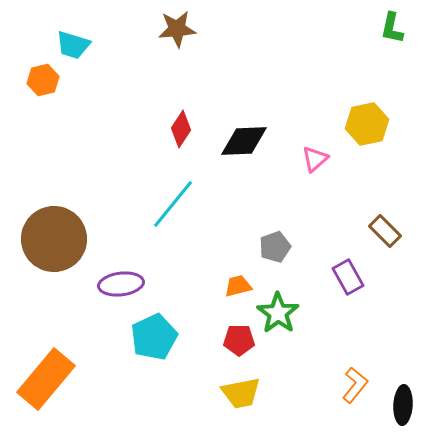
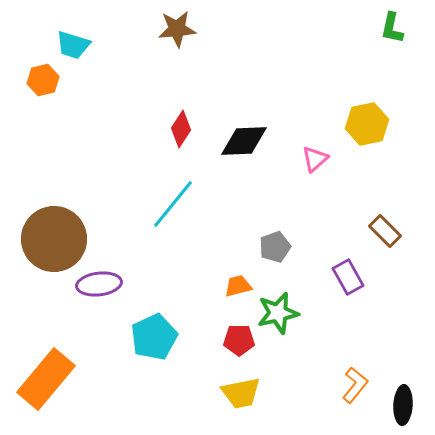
purple ellipse: moved 22 px left
green star: rotated 24 degrees clockwise
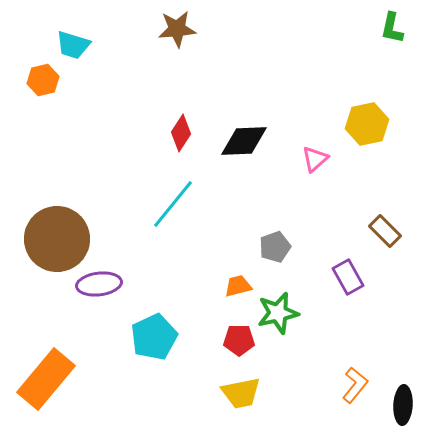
red diamond: moved 4 px down
brown circle: moved 3 px right
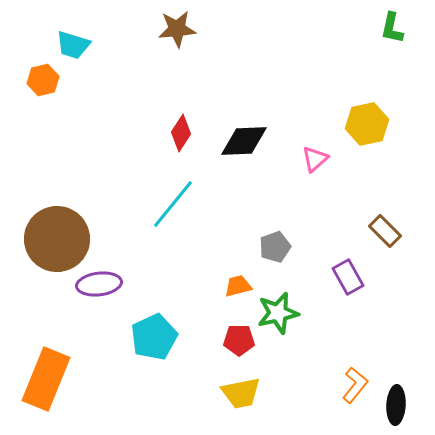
orange rectangle: rotated 18 degrees counterclockwise
black ellipse: moved 7 px left
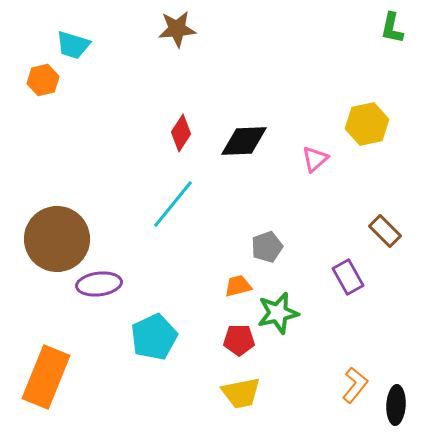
gray pentagon: moved 8 px left
orange rectangle: moved 2 px up
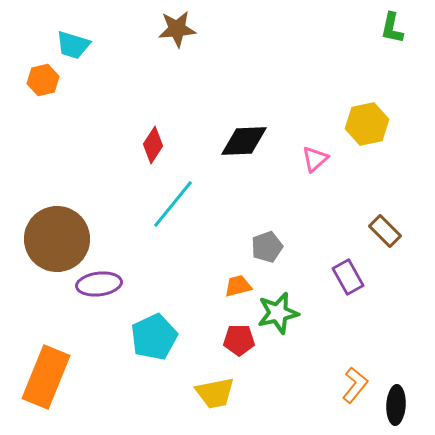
red diamond: moved 28 px left, 12 px down
yellow trapezoid: moved 26 px left
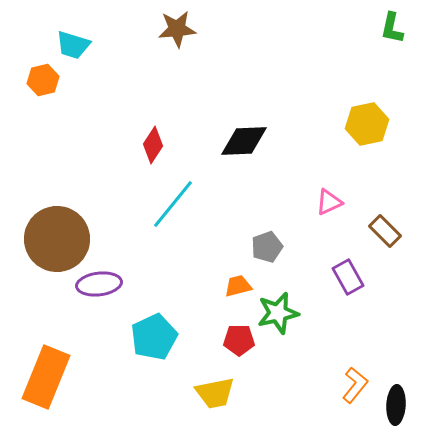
pink triangle: moved 14 px right, 43 px down; rotated 16 degrees clockwise
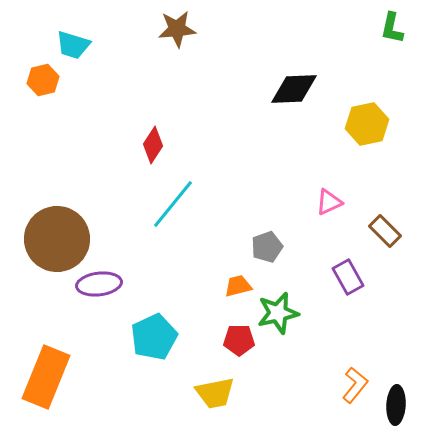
black diamond: moved 50 px right, 52 px up
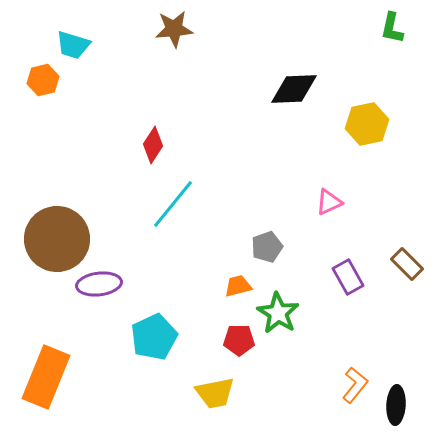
brown star: moved 3 px left
brown rectangle: moved 22 px right, 33 px down
green star: rotated 27 degrees counterclockwise
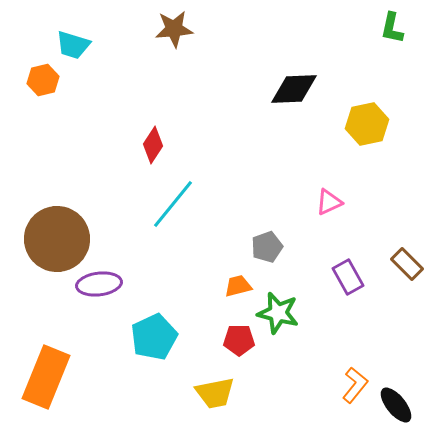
green star: rotated 18 degrees counterclockwise
black ellipse: rotated 42 degrees counterclockwise
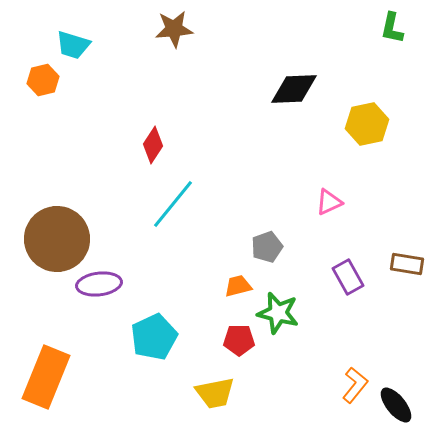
brown rectangle: rotated 36 degrees counterclockwise
